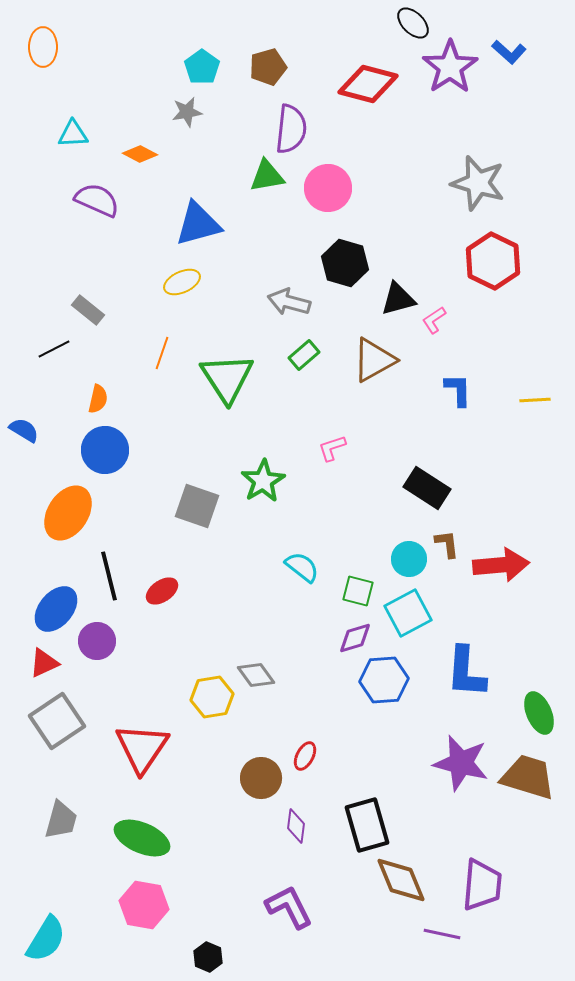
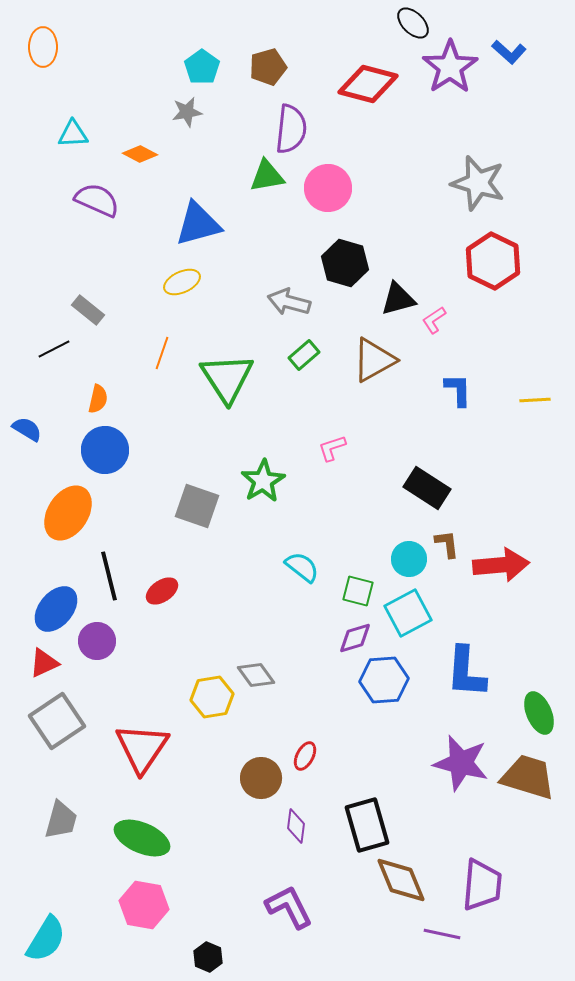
blue semicircle at (24, 430): moved 3 px right, 1 px up
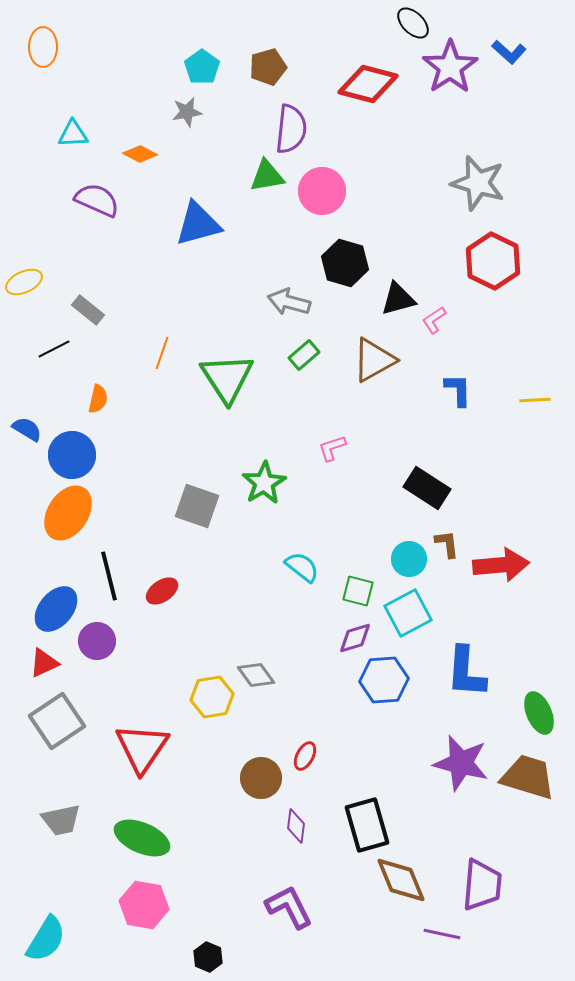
pink circle at (328, 188): moved 6 px left, 3 px down
yellow ellipse at (182, 282): moved 158 px left
blue circle at (105, 450): moved 33 px left, 5 px down
green star at (263, 481): moved 1 px right, 2 px down
gray trapezoid at (61, 820): rotated 63 degrees clockwise
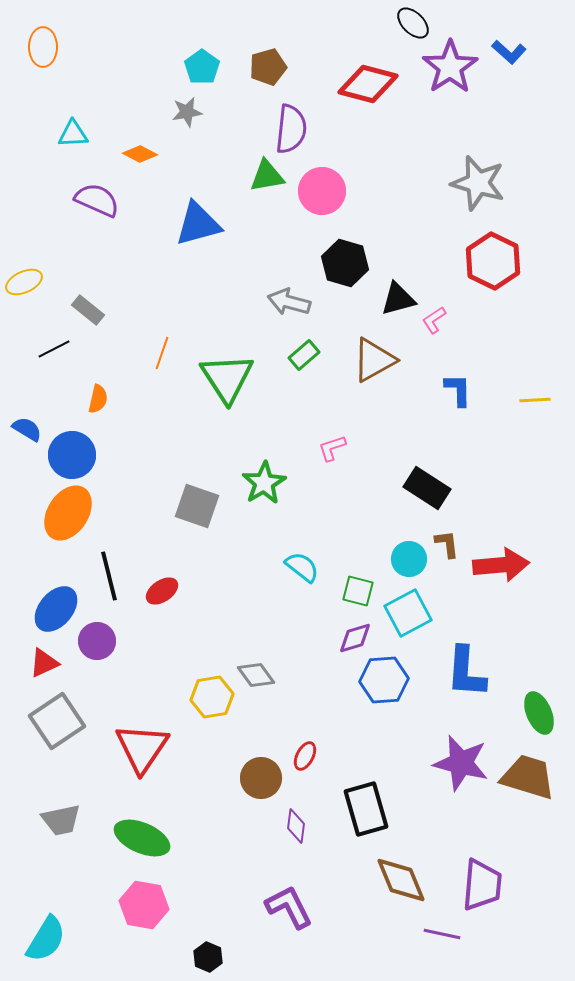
black rectangle at (367, 825): moved 1 px left, 16 px up
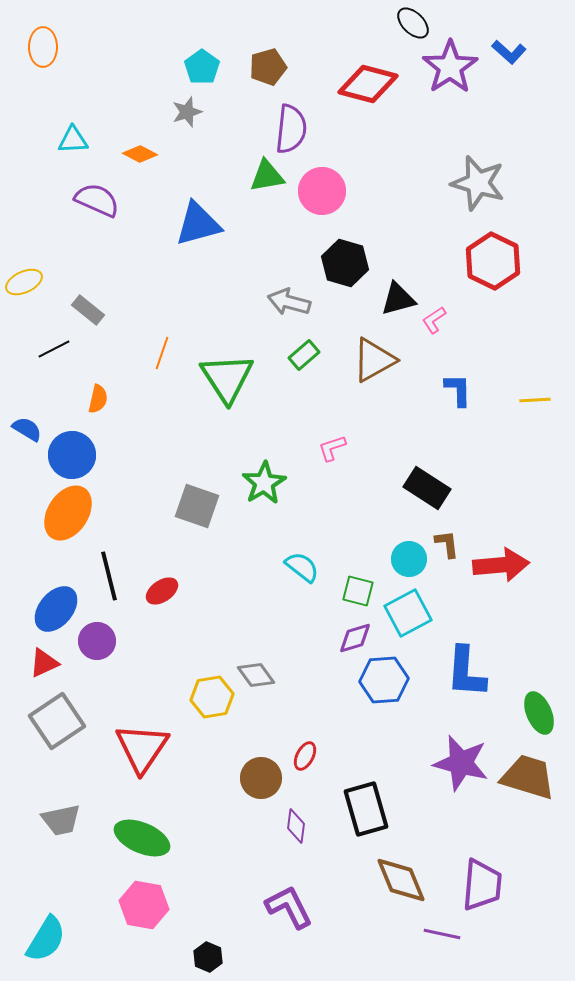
gray star at (187, 112): rotated 8 degrees counterclockwise
cyan triangle at (73, 134): moved 6 px down
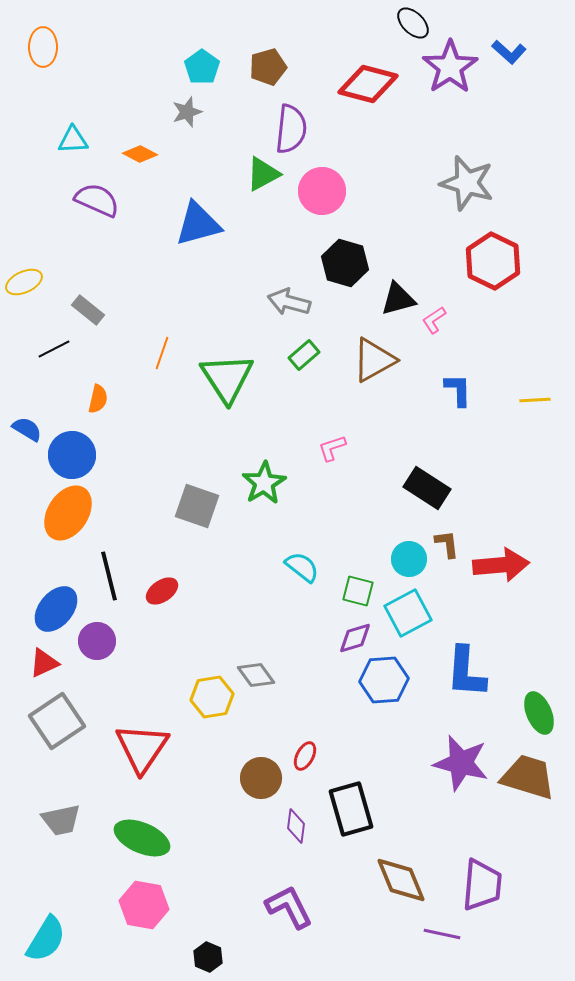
green triangle at (267, 176): moved 4 px left, 2 px up; rotated 18 degrees counterclockwise
gray star at (478, 183): moved 11 px left
black rectangle at (366, 809): moved 15 px left
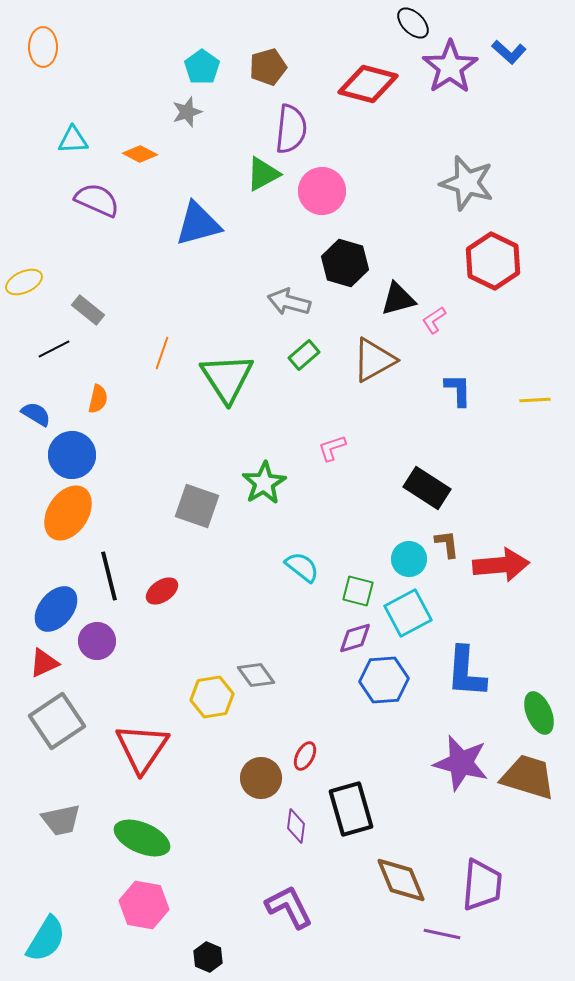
blue semicircle at (27, 429): moved 9 px right, 15 px up
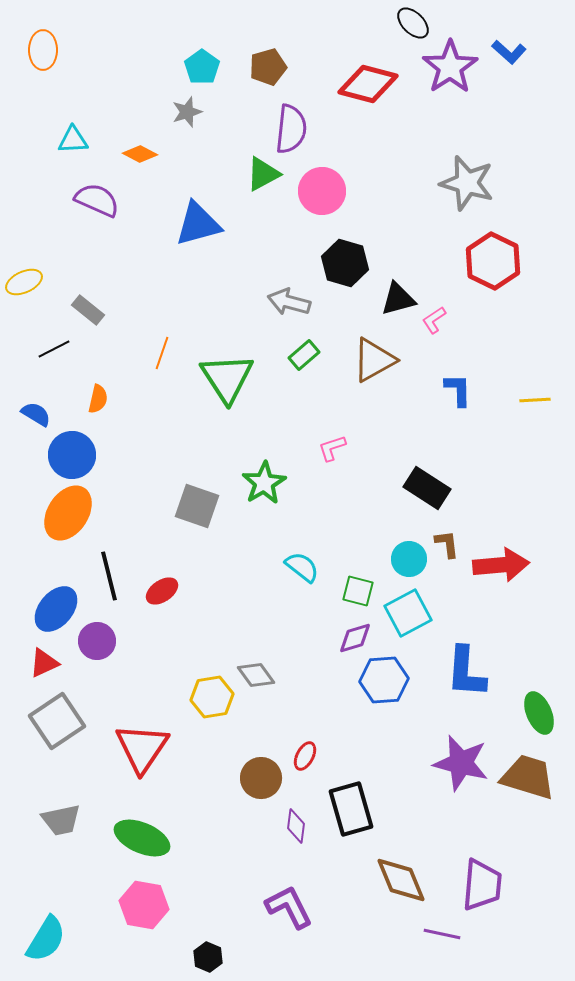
orange ellipse at (43, 47): moved 3 px down
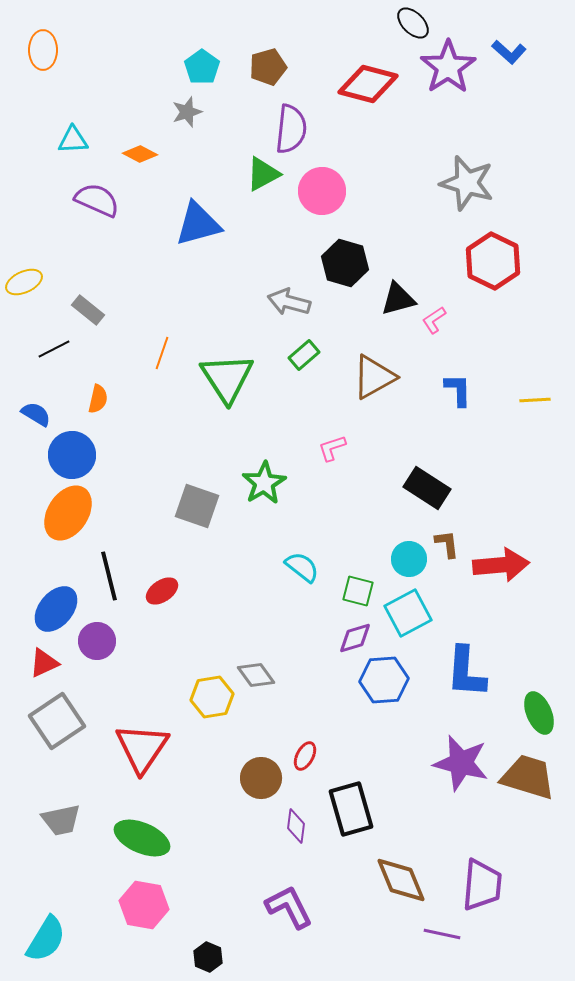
purple star at (450, 67): moved 2 px left
brown triangle at (374, 360): moved 17 px down
